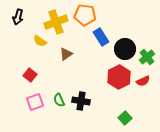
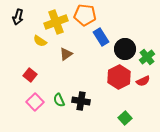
pink square: rotated 24 degrees counterclockwise
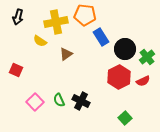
yellow cross: rotated 10 degrees clockwise
red square: moved 14 px left, 5 px up; rotated 16 degrees counterclockwise
black cross: rotated 18 degrees clockwise
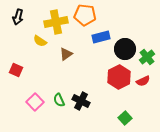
blue rectangle: rotated 72 degrees counterclockwise
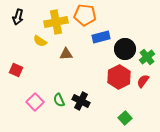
brown triangle: rotated 32 degrees clockwise
red semicircle: rotated 152 degrees clockwise
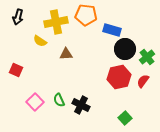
orange pentagon: moved 1 px right
blue rectangle: moved 11 px right, 7 px up; rotated 30 degrees clockwise
red hexagon: rotated 15 degrees clockwise
black cross: moved 4 px down
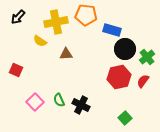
black arrow: rotated 28 degrees clockwise
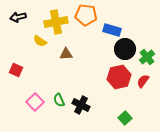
black arrow: rotated 35 degrees clockwise
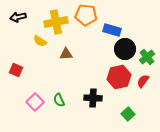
black cross: moved 12 px right, 7 px up; rotated 24 degrees counterclockwise
green square: moved 3 px right, 4 px up
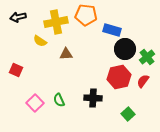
pink square: moved 1 px down
